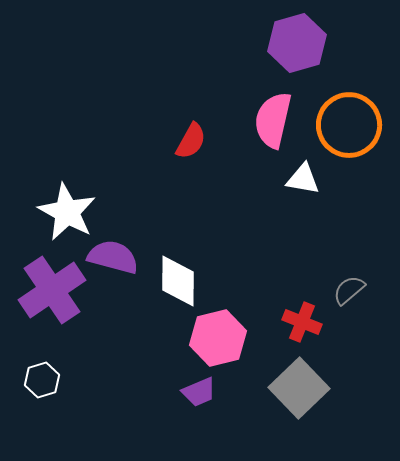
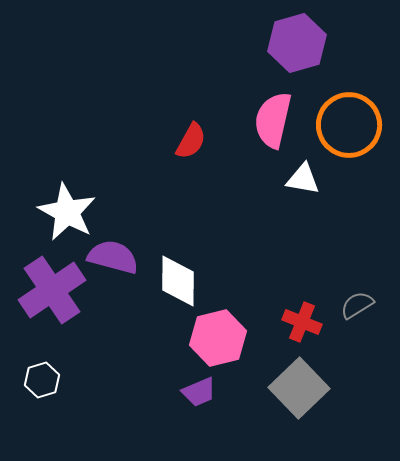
gray semicircle: moved 8 px right, 15 px down; rotated 8 degrees clockwise
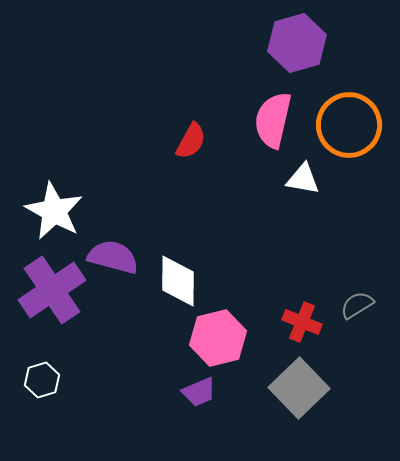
white star: moved 13 px left, 1 px up
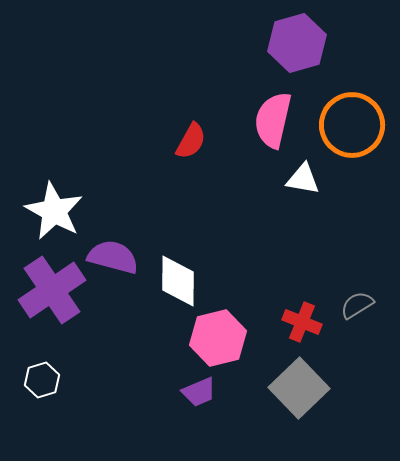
orange circle: moved 3 px right
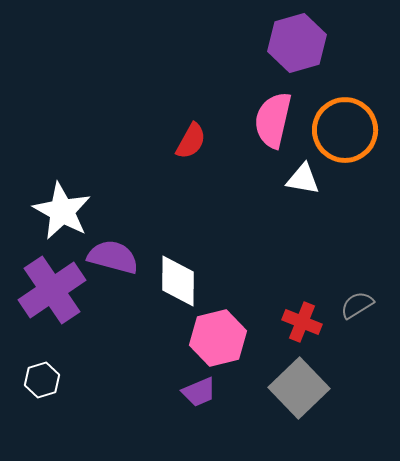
orange circle: moved 7 px left, 5 px down
white star: moved 8 px right
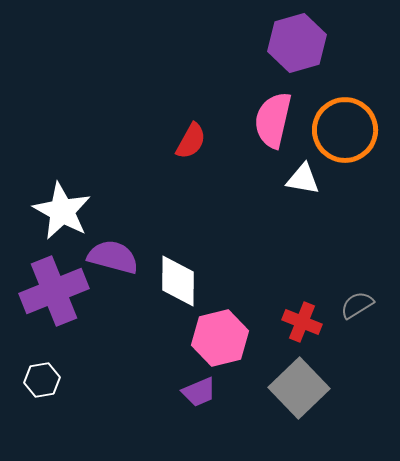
purple cross: moved 2 px right, 1 px down; rotated 12 degrees clockwise
pink hexagon: moved 2 px right
white hexagon: rotated 8 degrees clockwise
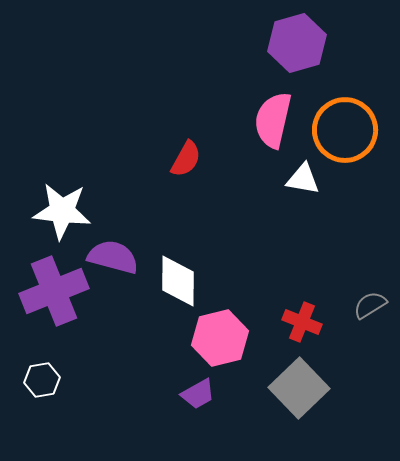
red semicircle: moved 5 px left, 18 px down
white star: rotated 22 degrees counterclockwise
gray semicircle: moved 13 px right
purple trapezoid: moved 1 px left, 2 px down; rotated 6 degrees counterclockwise
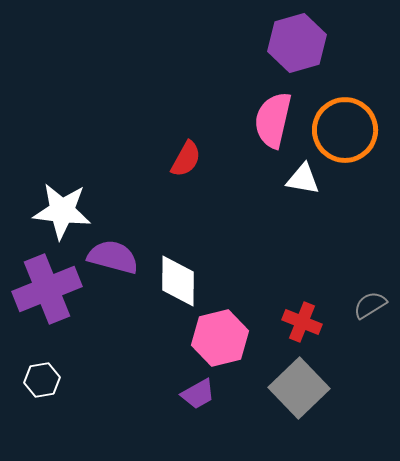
purple cross: moved 7 px left, 2 px up
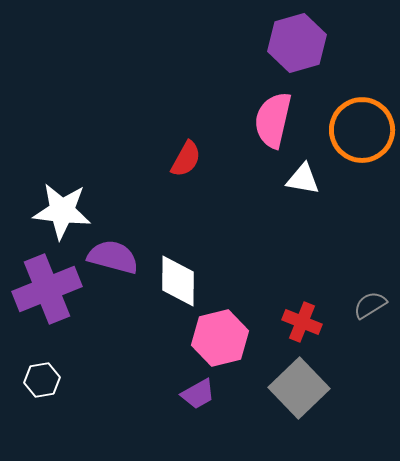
orange circle: moved 17 px right
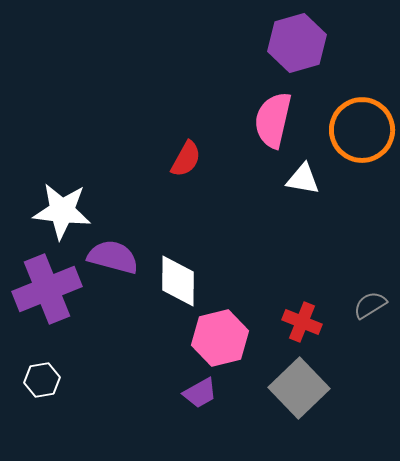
purple trapezoid: moved 2 px right, 1 px up
